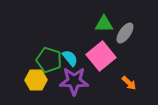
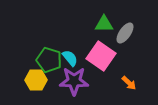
pink square: rotated 16 degrees counterclockwise
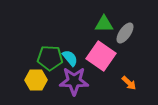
green pentagon: moved 1 px right, 2 px up; rotated 15 degrees counterclockwise
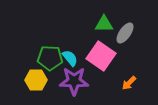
orange arrow: rotated 91 degrees clockwise
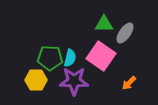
cyan semicircle: rotated 54 degrees clockwise
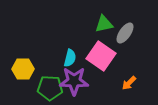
green triangle: rotated 12 degrees counterclockwise
green pentagon: moved 30 px down
yellow hexagon: moved 13 px left, 11 px up
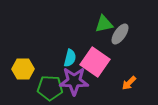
gray ellipse: moved 5 px left, 1 px down
pink square: moved 6 px left, 6 px down
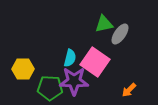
orange arrow: moved 7 px down
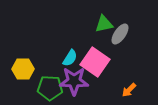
cyan semicircle: rotated 18 degrees clockwise
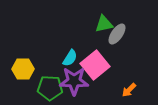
gray ellipse: moved 3 px left
pink square: moved 3 px down; rotated 16 degrees clockwise
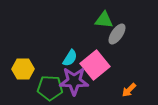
green triangle: moved 4 px up; rotated 18 degrees clockwise
